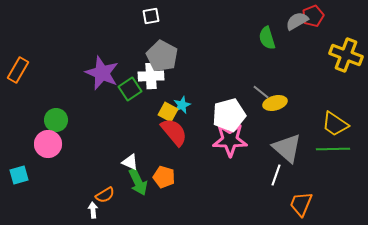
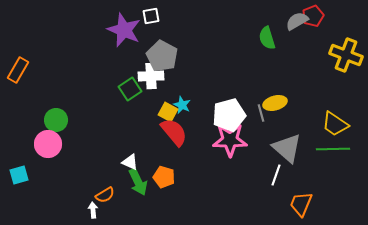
purple star: moved 22 px right, 43 px up
gray line: moved 21 px down; rotated 36 degrees clockwise
cyan star: rotated 24 degrees counterclockwise
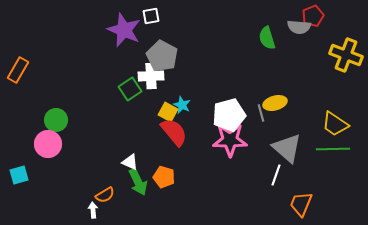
gray semicircle: moved 2 px right, 6 px down; rotated 145 degrees counterclockwise
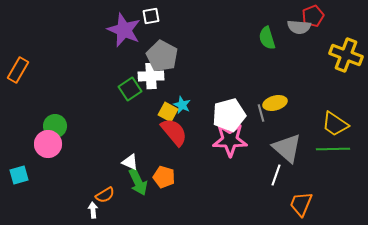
green circle: moved 1 px left, 6 px down
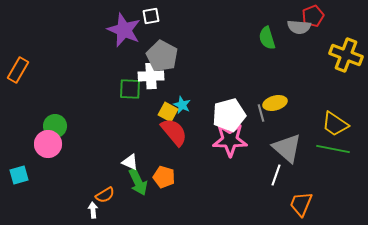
green square: rotated 35 degrees clockwise
green line: rotated 12 degrees clockwise
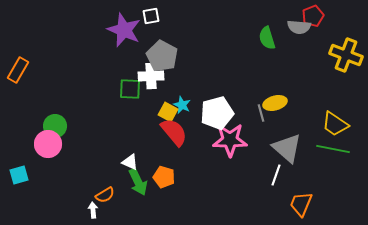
white pentagon: moved 12 px left, 2 px up
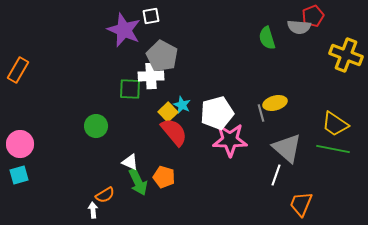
yellow square: rotated 18 degrees clockwise
green circle: moved 41 px right
pink circle: moved 28 px left
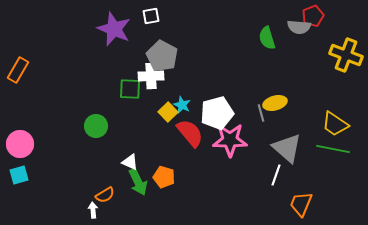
purple star: moved 10 px left, 1 px up
red semicircle: moved 16 px right, 1 px down
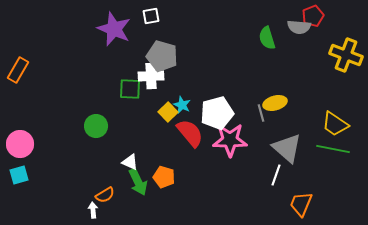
gray pentagon: rotated 12 degrees counterclockwise
